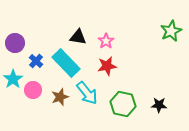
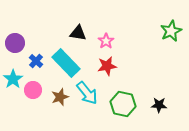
black triangle: moved 4 px up
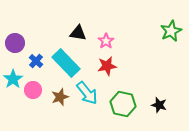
black star: rotated 14 degrees clockwise
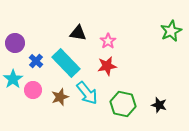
pink star: moved 2 px right
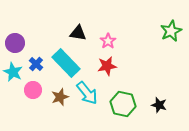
blue cross: moved 3 px down
cyan star: moved 7 px up; rotated 12 degrees counterclockwise
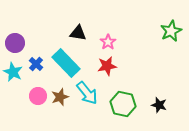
pink star: moved 1 px down
pink circle: moved 5 px right, 6 px down
